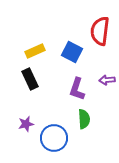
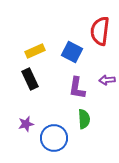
purple L-shape: moved 1 px up; rotated 10 degrees counterclockwise
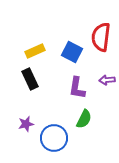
red semicircle: moved 1 px right, 6 px down
green semicircle: rotated 30 degrees clockwise
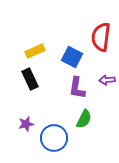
blue square: moved 5 px down
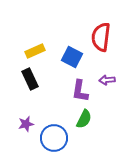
purple L-shape: moved 3 px right, 3 px down
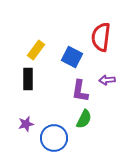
yellow rectangle: moved 1 px right, 1 px up; rotated 30 degrees counterclockwise
black rectangle: moved 2 px left; rotated 25 degrees clockwise
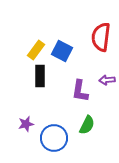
blue square: moved 10 px left, 6 px up
black rectangle: moved 12 px right, 3 px up
green semicircle: moved 3 px right, 6 px down
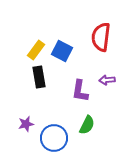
black rectangle: moved 1 px left, 1 px down; rotated 10 degrees counterclockwise
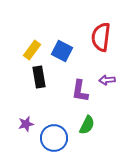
yellow rectangle: moved 4 px left
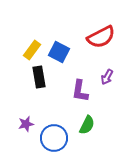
red semicircle: rotated 124 degrees counterclockwise
blue square: moved 3 px left, 1 px down
purple arrow: moved 3 px up; rotated 56 degrees counterclockwise
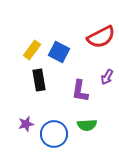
black rectangle: moved 3 px down
green semicircle: rotated 60 degrees clockwise
blue circle: moved 4 px up
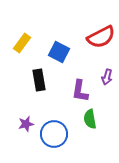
yellow rectangle: moved 10 px left, 7 px up
purple arrow: rotated 14 degrees counterclockwise
green semicircle: moved 3 px right, 6 px up; rotated 84 degrees clockwise
